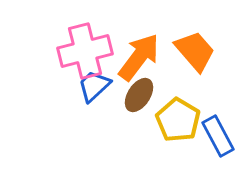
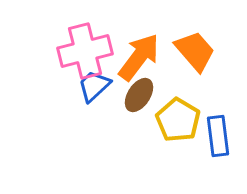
blue rectangle: rotated 21 degrees clockwise
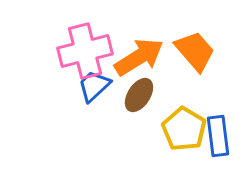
orange arrow: rotated 21 degrees clockwise
yellow pentagon: moved 6 px right, 9 px down
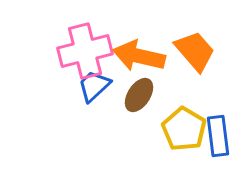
orange arrow: moved 1 px up; rotated 135 degrees counterclockwise
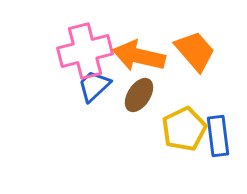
yellow pentagon: rotated 15 degrees clockwise
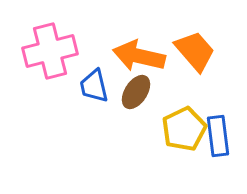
pink cross: moved 35 px left
blue trapezoid: rotated 60 degrees counterclockwise
brown ellipse: moved 3 px left, 3 px up
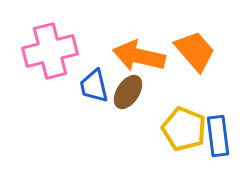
brown ellipse: moved 8 px left
yellow pentagon: rotated 24 degrees counterclockwise
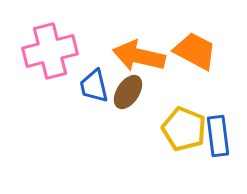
orange trapezoid: rotated 21 degrees counterclockwise
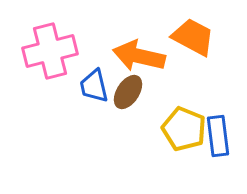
orange trapezoid: moved 2 px left, 14 px up
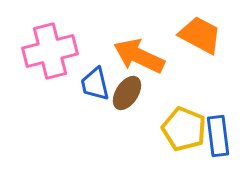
orange trapezoid: moved 7 px right, 2 px up
orange arrow: rotated 12 degrees clockwise
blue trapezoid: moved 1 px right, 2 px up
brown ellipse: moved 1 px left, 1 px down
